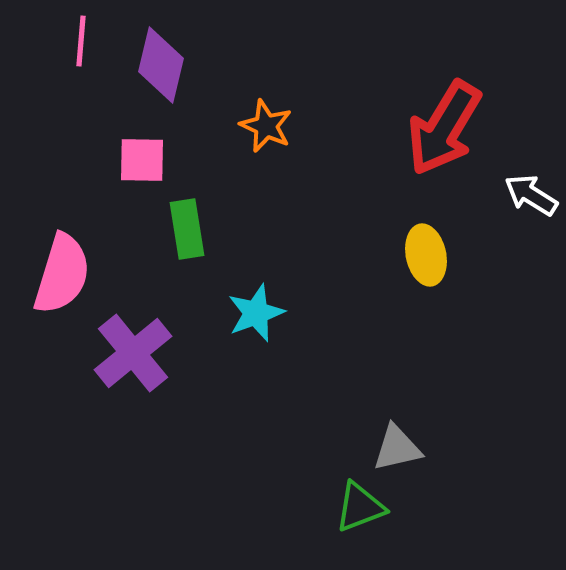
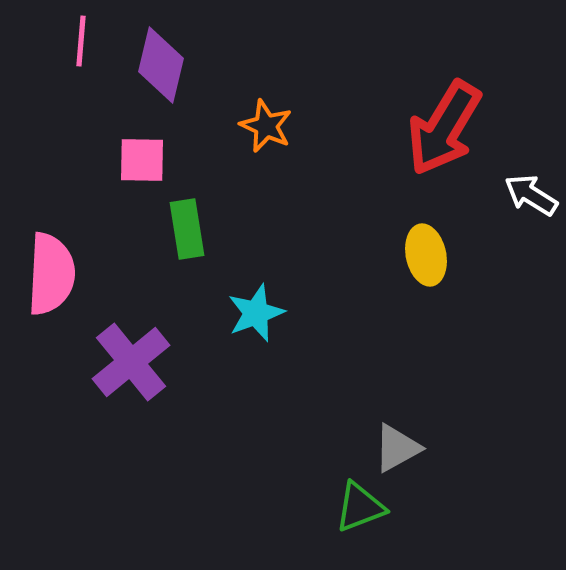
pink semicircle: moved 11 px left; rotated 14 degrees counterclockwise
purple cross: moved 2 px left, 9 px down
gray triangle: rotated 16 degrees counterclockwise
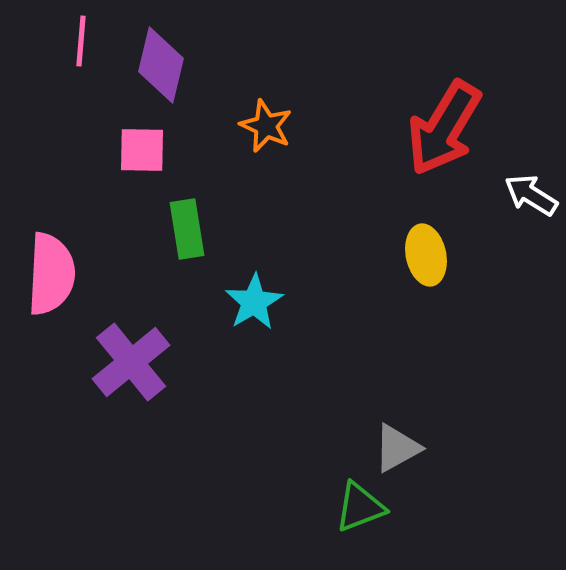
pink square: moved 10 px up
cyan star: moved 2 px left, 11 px up; rotated 10 degrees counterclockwise
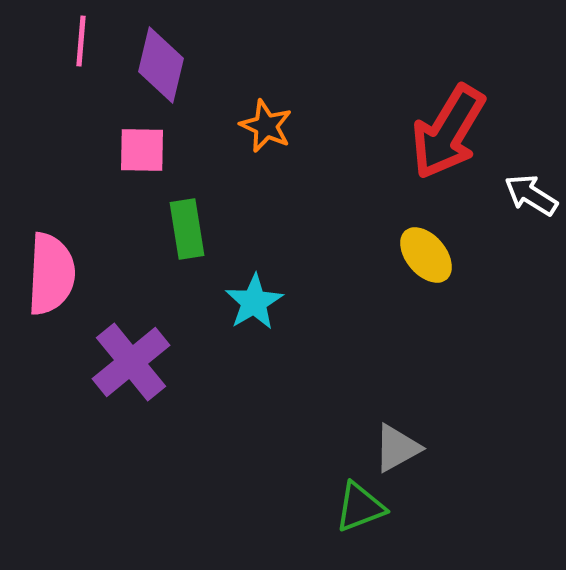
red arrow: moved 4 px right, 4 px down
yellow ellipse: rotated 28 degrees counterclockwise
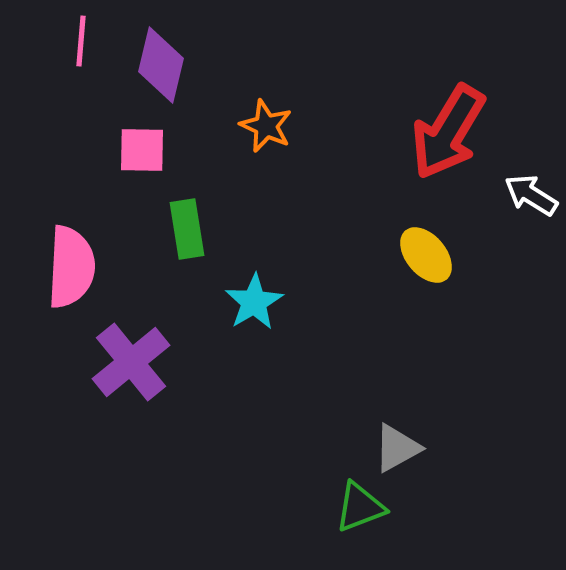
pink semicircle: moved 20 px right, 7 px up
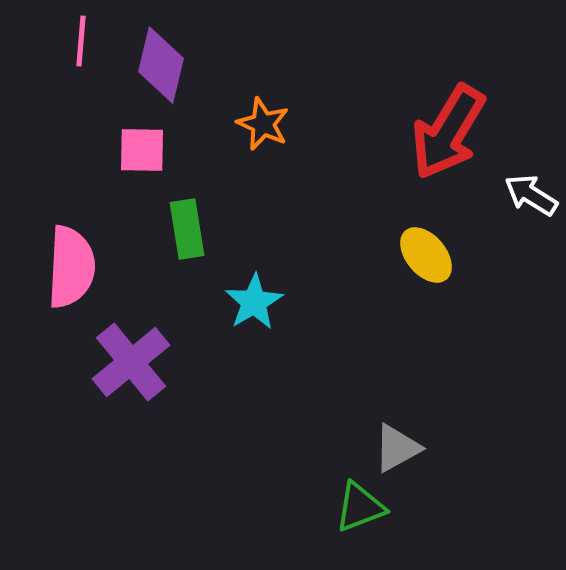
orange star: moved 3 px left, 2 px up
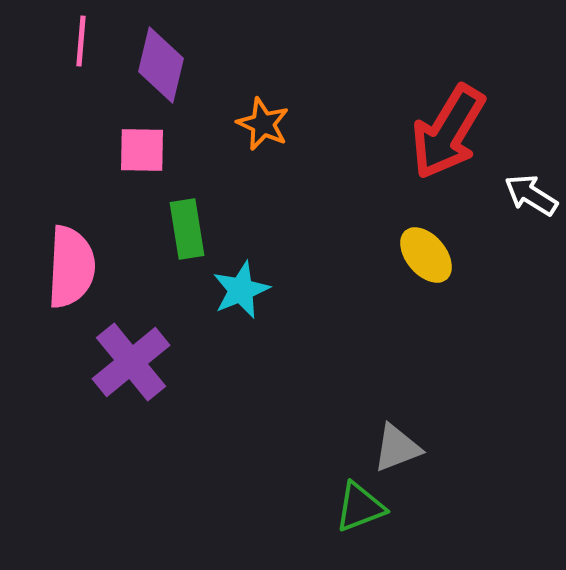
cyan star: moved 13 px left, 12 px up; rotated 8 degrees clockwise
gray triangle: rotated 8 degrees clockwise
